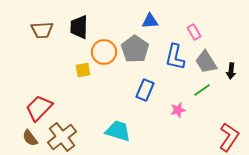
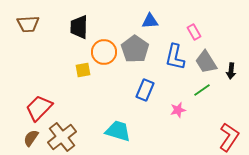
brown trapezoid: moved 14 px left, 6 px up
brown semicircle: moved 1 px right; rotated 72 degrees clockwise
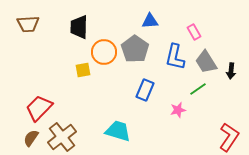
green line: moved 4 px left, 1 px up
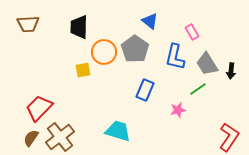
blue triangle: rotated 42 degrees clockwise
pink rectangle: moved 2 px left
gray trapezoid: moved 1 px right, 2 px down
brown cross: moved 2 px left
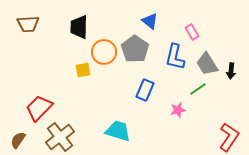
brown semicircle: moved 13 px left, 2 px down
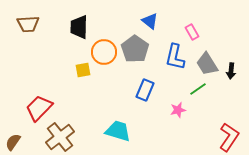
brown semicircle: moved 5 px left, 2 px down
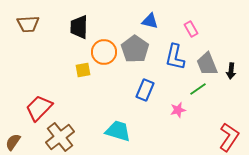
blue triangle: rotated 24 degrees counterclockwise
pink rectangle: moved 1 px left, 3 px up
gray trapezoid: rotated 10 degrees clockwise
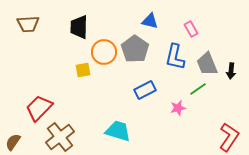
blue rectangle: rotated 40 degrees clockwise
pink star: moved 2 px up
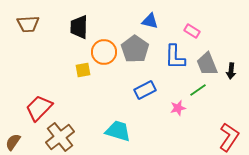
pink rectangle: moved 1 px right, 2 px down; rotated 28 degrees counterclockwise
blue L-shape: rotated 12 degrees counterclockwise
green line: moved 1 px down
